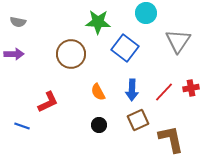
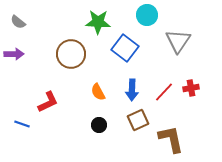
cyan circle: moved 1 px right, 2 px down
gray semicircle: rotated 28 degrees clockwise
blue line: moved 2 px up
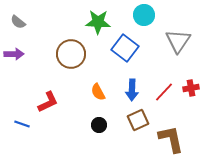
cyan circle: moved 3 px left
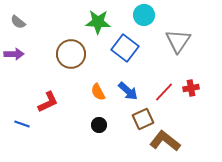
blue arrow: moved 4 px left, 1 px down; rotated 50 degrees counterclockwise
brown square: moved 5 px right, 1 px up
brown L-shape: moved 6 px left, 2 px down; rotated 40 degrees counterclockwise
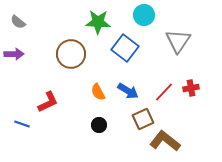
blue arrow: rotated 10 degrees counterclockwise
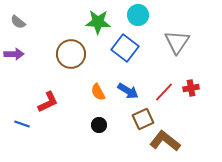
cyan circle: moved 6 px left
gray triangle: moved 1 px left, 1 px down
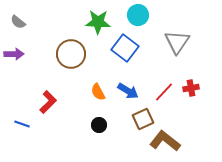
red L-shape: rotated 20 degrees counterclockwise
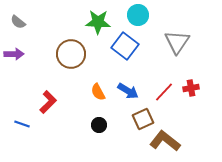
blue square: moved 2 px up
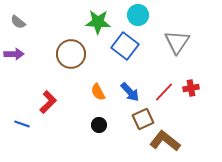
blue arrow: moved 2 px right, 1 px down; rotated 15 degrees clockwise
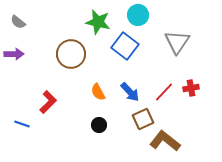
green star: rotated 10 degrees clockwise
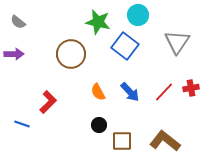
brown square: moved 21 px left, 22 px down; rotated 25 degrees clockwise
